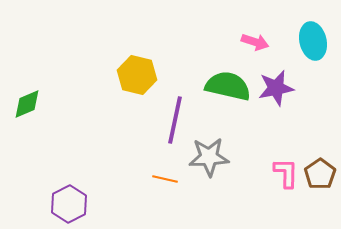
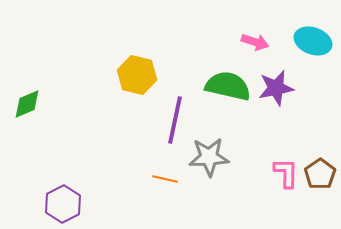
cyan ellipse: rotated 57 degrees counterclockwise
purple hexagon: moved 6 px left
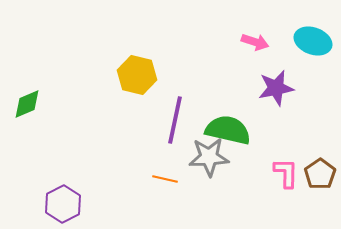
green semicircle: moved 44 px down
